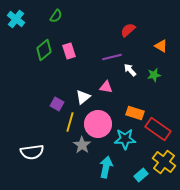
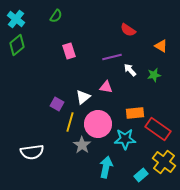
red semicircle: rotated 105 degrees counterclockwise
green diamond: moved 27 px left, 5 px up
orange rectangle: rotated 24 degrees counterclockwise
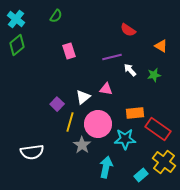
pink triangle: moved 2 px down
purple square: rotated 16 degrees clockwise
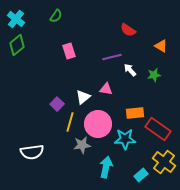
gray star: rotated 30 degrees clockwise
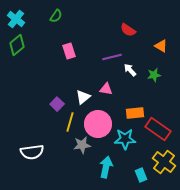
cyan rectangle: rotated 72 degrees counterclockwise
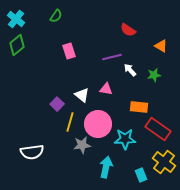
white triangle: moved 1 px left, 2 px up; rotated 42 degrees counterclockwise
orange rectangle: moved 4 px right, 6 px up; rotated 12 degrees clockwise
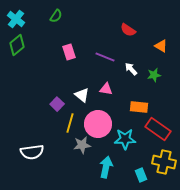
pink rectangle: moved 1 px down
purple line: moved 7 px left; rotated 36 degrees clockwise
white arrow: moved 1 px right, 1 px up
yellow line: moved 1 px down
yellow cross: rotated 25 degrees counterclockwise
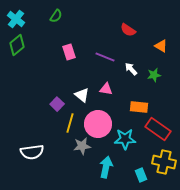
gray star: moved 1 px down
